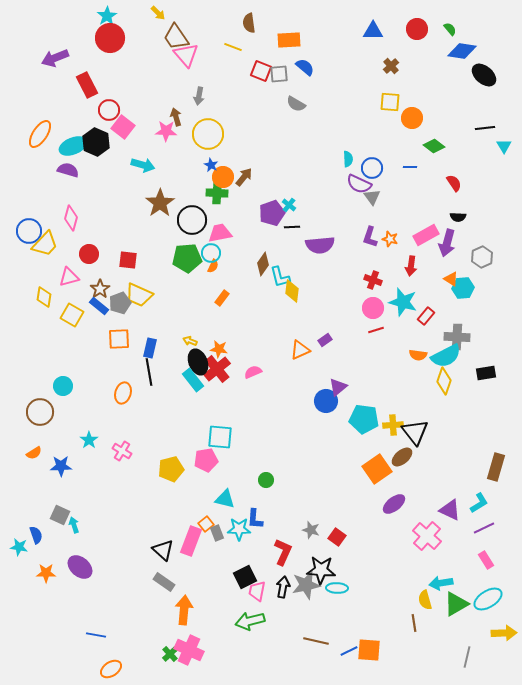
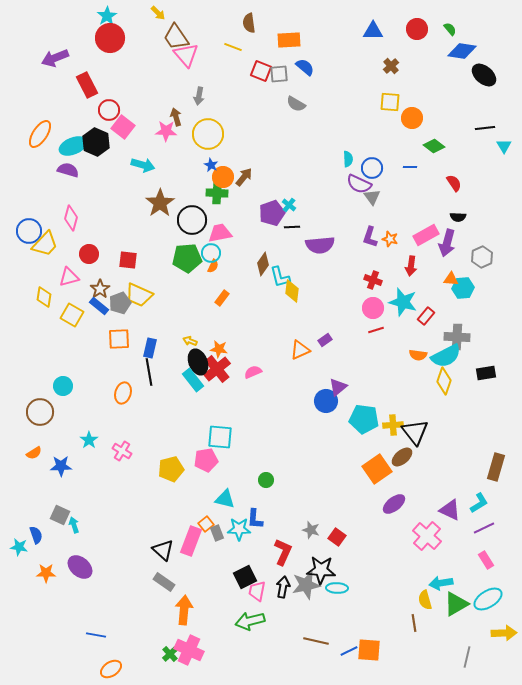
orange triangle at (451, 279): rotated 28 degrees counterclockwise
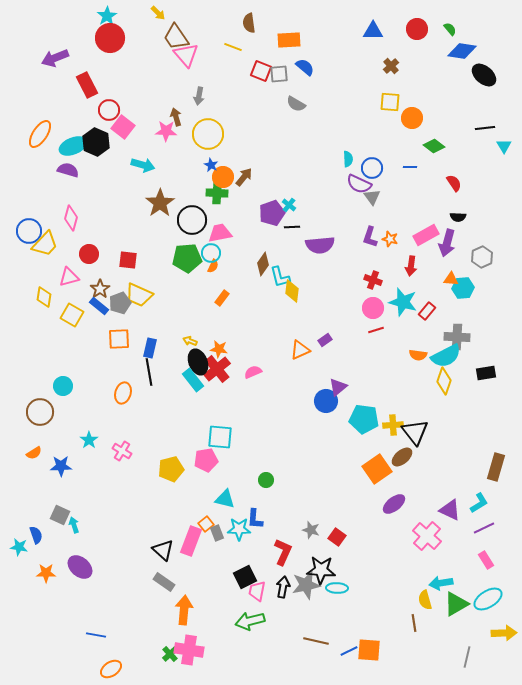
red rectangle at (426, 316): moved 1 px right, 5 px up
pink cross at (189, 650): rotated 16 degrees counterclockwise
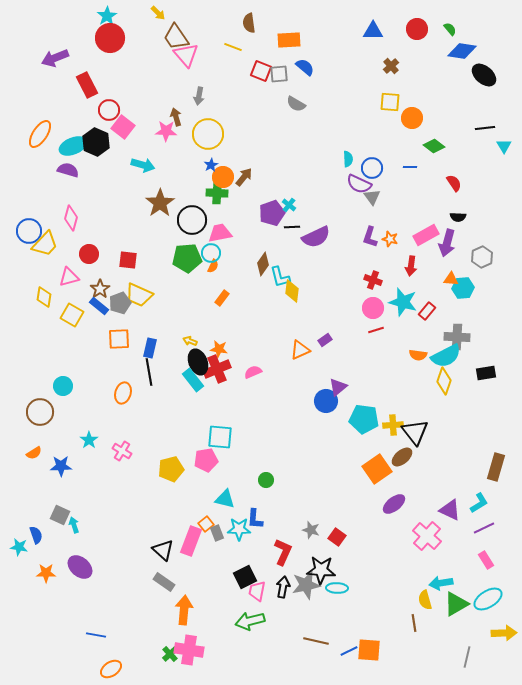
blue star at (211, 165): rotated 16 degrees clockwise
purple semicircle at (320, 245): moved 4 px left, 8 px up; rotated 20 degrees counterclockwise
red cross at (217, 369): rotated 16 degrees clockwise
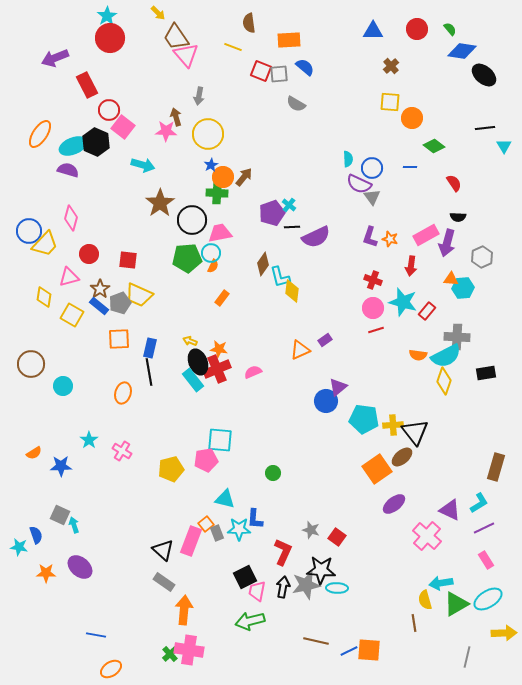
brown circle at (40, 412): moved 9 px left, 48 px up
cyan square at (220, 437): moved 3 px down
green circle at (266, 480): moved 7 px right, 7 px up
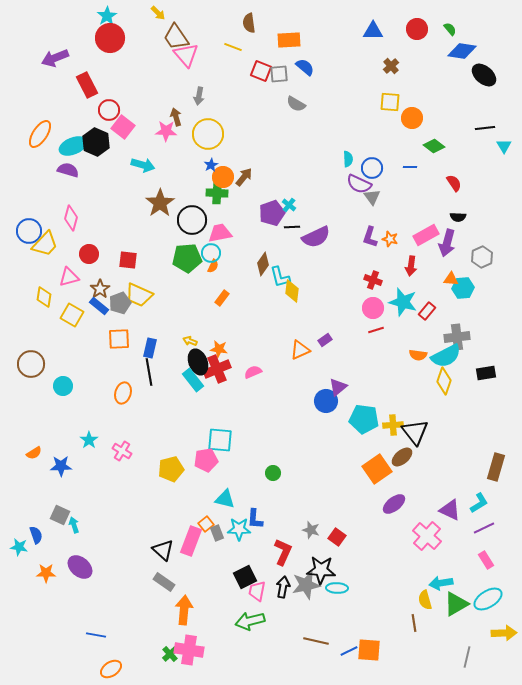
gray cross at (457, 337): rotated 10 degrees counterclockwise
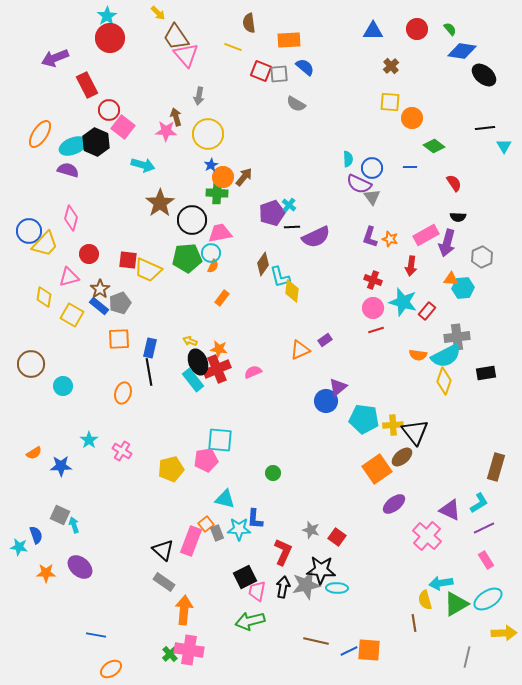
yellow trapezoid at (139, 295): moved 9 px right, 25 px up
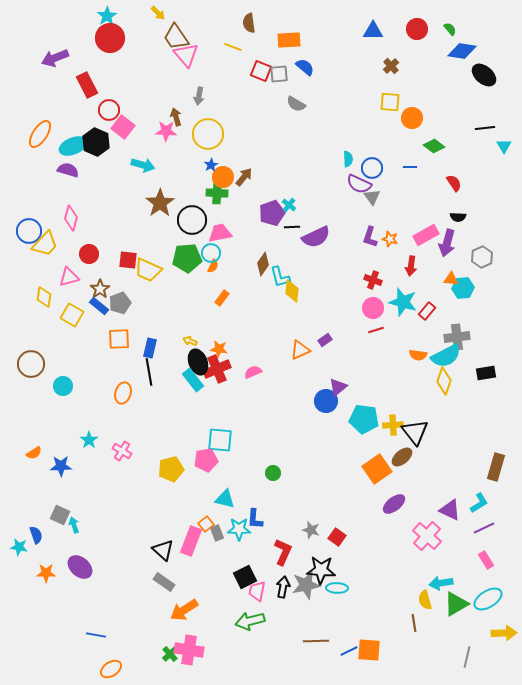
orange arrow at (184, 610): rotated 128 degrees counterclockwise
brown line at (316, 641): rotated 15 degrees counterclockwise
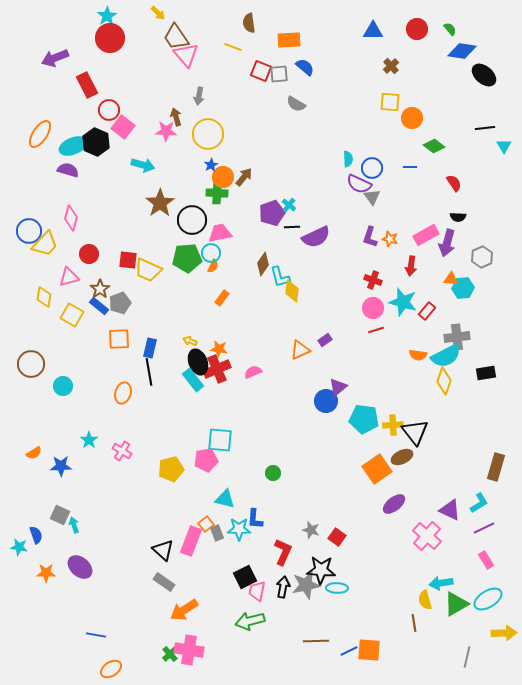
brown ellipse at (402, 457): rotated 15 degrees clockwise
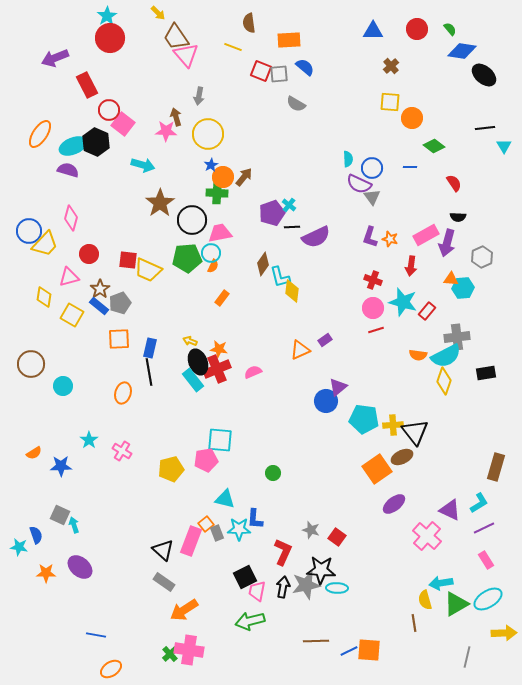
pink square at (123, 127): moved 3 px up
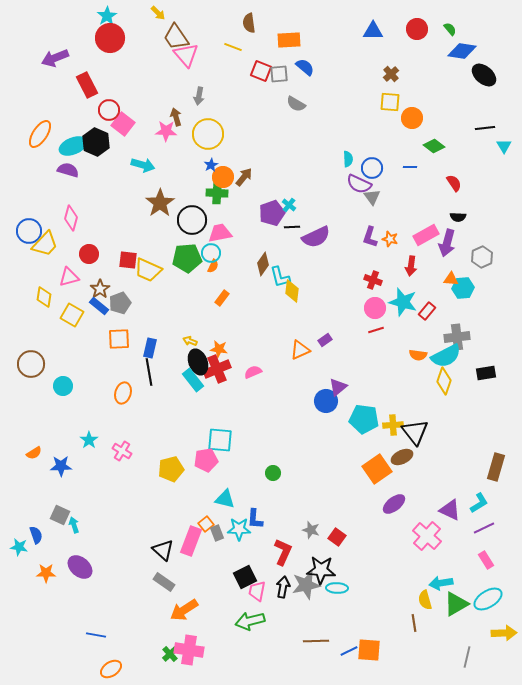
brown cross at (391, 66): moved 8 px down
pink circle at (373, 308): moved 2 px right
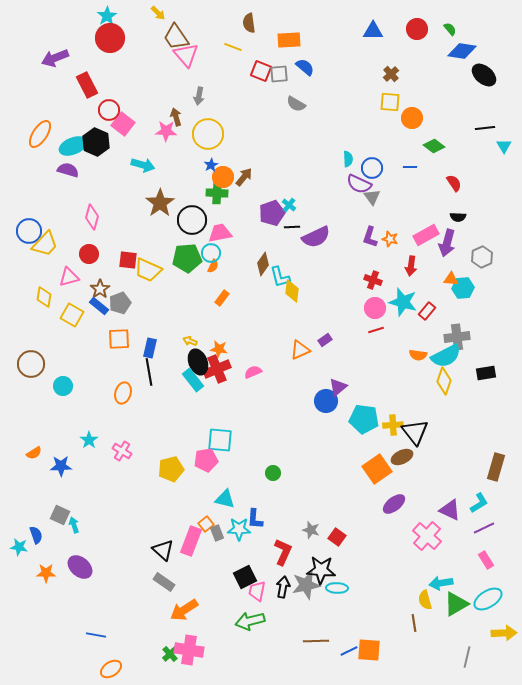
pink diamond at (71, 218): moved 21 px right, 1 px up
